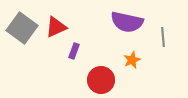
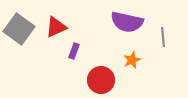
gray square: moved 3 px left, 1 px down
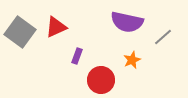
gray square: moved 1 px right, 3 px down
gray line: rotated 54 degrees clockwise
purple rectangle: moved 3 px right, 5 px down
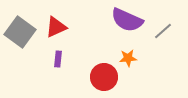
purple semicircle: moved 2 px up; rotated 12 degrees clockwise
gray line: moved 6 px up
purple rectangle: moved 19 px left, 3 px down; rotated 14 degrees counterclockwise
orange star: moved 4 px left, 2 px up; rotated 18 degrees clockwise
red circle: moved 3 px right, 3 px up
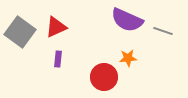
gray line: rotated 60 degrees clockwise
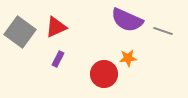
purple rectangle: rotated 21 degrees clockwise
red circle: moved 3 px up
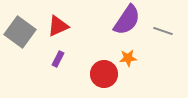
purple semicircle: rotated 80 degrees counterclockwise
red triangle: moved 2 px right, 1 px up
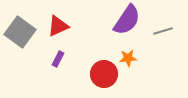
gray line: rotated 36 degrees counterclockwise
